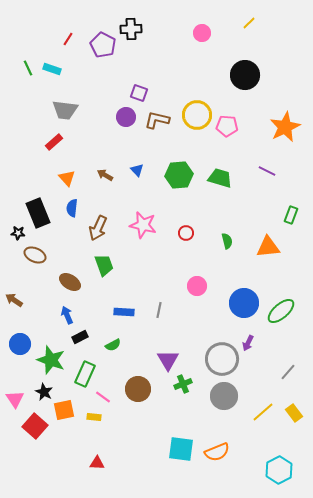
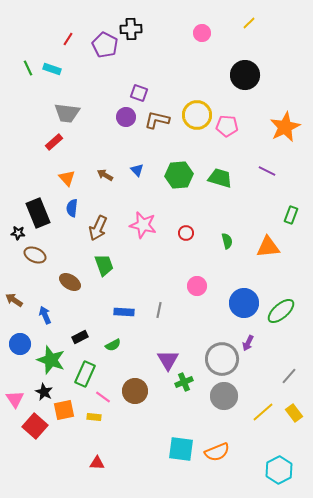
purple pentagon at (103, 45): moved 2 px right
gray trapezoid at (65, 110): moved 2 px right, 3 px down
blue arrow at (67, 315): moved 22 px left
gray line at (288, 372): moved 1 px right, 4 px down
green cross at (183, 384): moved 1 px right, 2 px up
brown circle at (138, 389): moved 3 px left, 2 px down
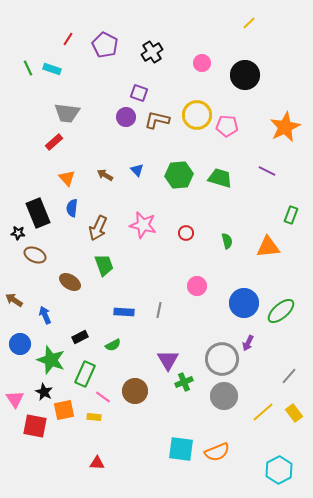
black cross at (131, 29): moved 21 px right, 23 px down; rotated 30 degrees counterclockwise
pink circle at (202, 33): moved 30 px down
red square at (35, 426): rotated 30 degrees counterclockwise
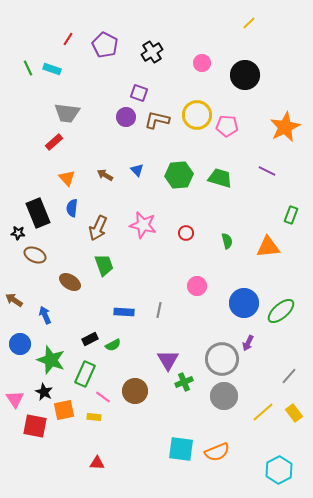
black rectangle at (80, 337): moved 10 px right, 2 px down
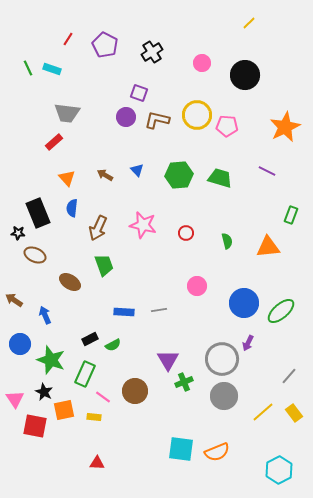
gray line at (159, 310): rotated 70 degrees clockwise
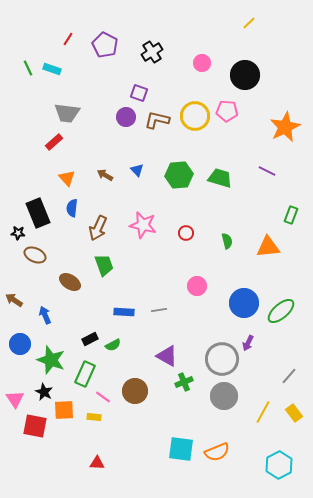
yellow circle at (197, 115): moved 2 px left, 1 px down
pink pentagon at (227, 126): moved 15 px up
purple triangle at (168, 360): moved 1 px left, 4 px up; rotated 30 degrees counterclockwise
orange square at (64, 410): rotated 10 degrees clockwise
yellow line at (263, 412): rotated 20 degrees counterclockwise
cyan hexagon at (279, 470): moved 5 px up
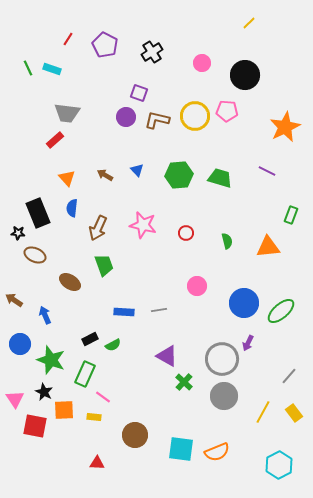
red rectangle at (54, 142): moved 1 px right, 2 px up
green cross at (184, 382): rotated 24 degrees counterclockwise
brown circle at (135, 391): moved 44 px down
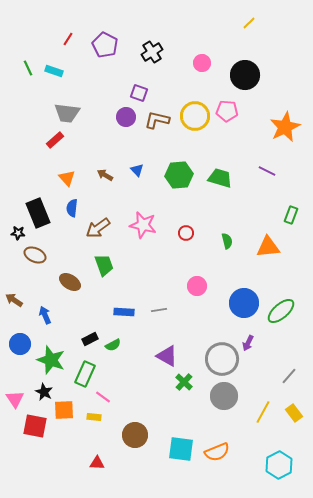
cyan rectangle at (52, 69): moved 2 px right, 2 px down
brown arrow at (98, 228): rotated 30 degrees clockwise
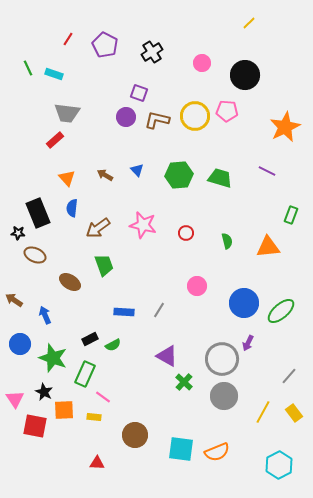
cyan rectangle at (54, 71): moved 3 px down
gray line at (159, 310): rotated 49 degrees counterclockwise
green star at (51, 360): moved 2 px right, 2 px up
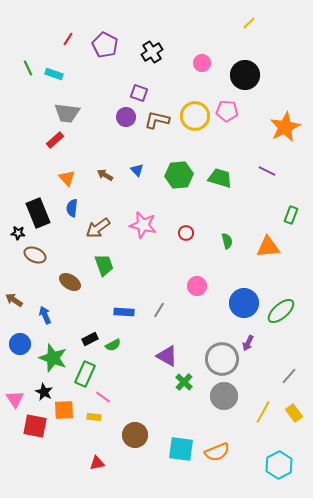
red triangle at (97, 463): rotated 14 degrees counterclockwise
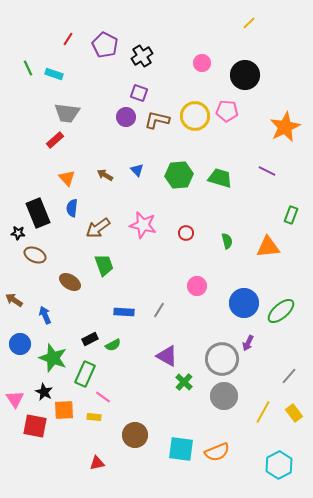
black cross at (152, 52): moved 10 px left, 4 px down
